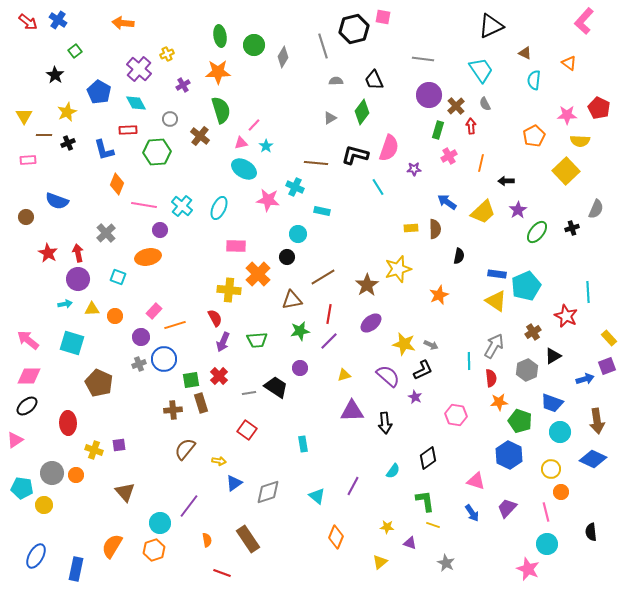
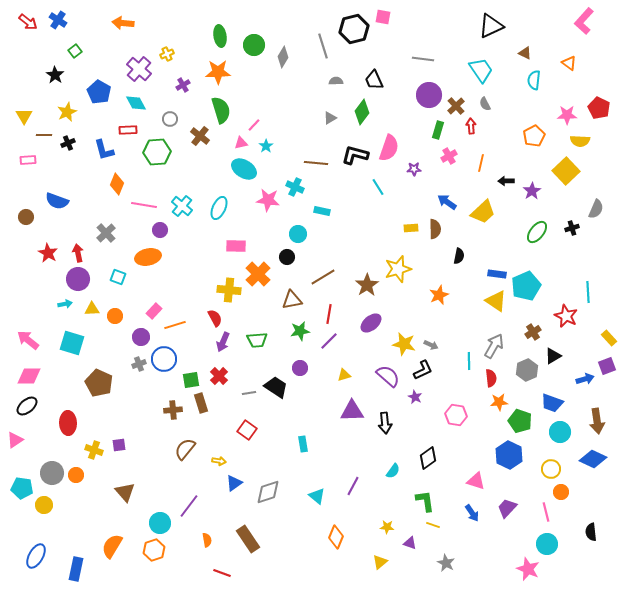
purple star at (518, 210): moved 14 px right, 19 px up
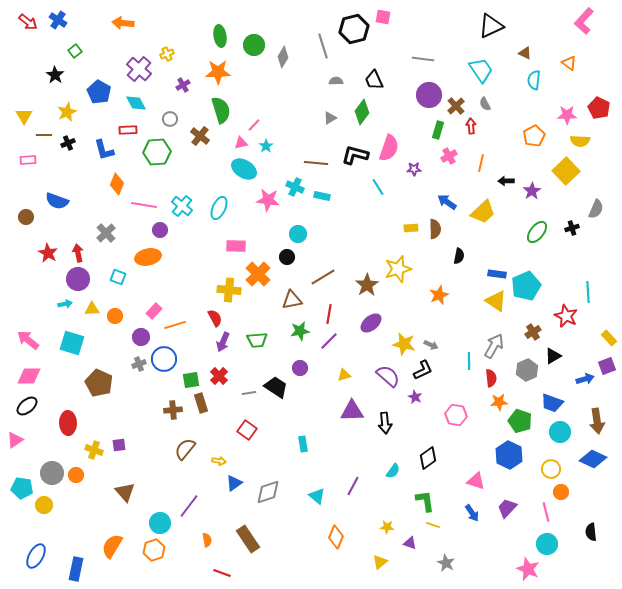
cyan rectangle at (322, 211): moved 15 px up
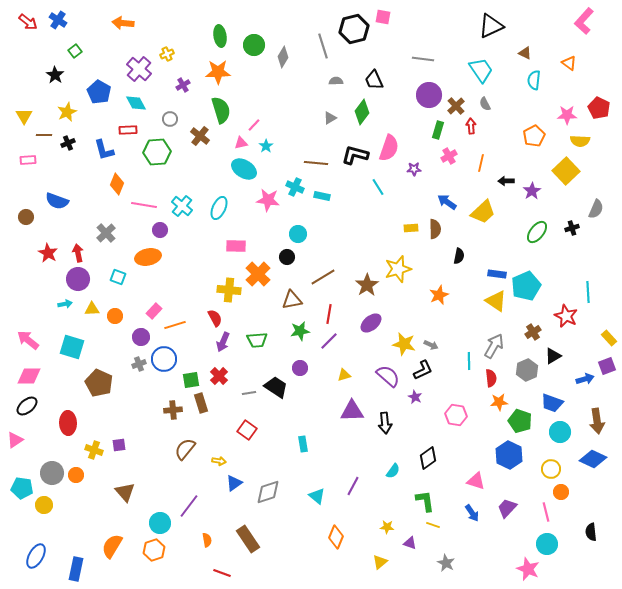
cyan square at (72, 343): moved 4 px down
